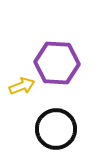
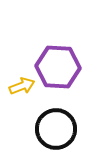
purple hexagon: moved 1 px right, 4 px down
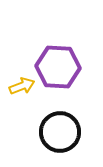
black circle: moved 4 px right, 3 px down
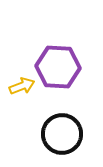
black circle: moved 2 px right, 2 px down
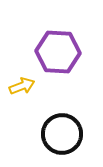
purple hexagon: moved 15 px up
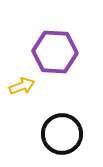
purple hexagon: moved 3 px left
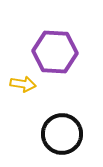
yellow arrow: moved 1 px right, 2 px up; rotated 30 degrees clockwise
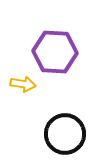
black circle: moved 3 px right
